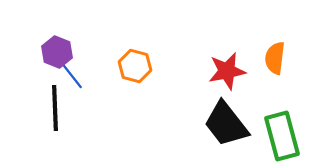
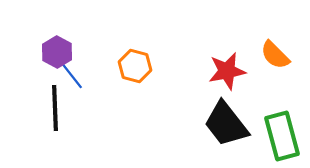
purple hexagon: rotated 8 degrees clockwise
orange semicircle: moved 3 px up; rotated 52 degrees counterclockwise
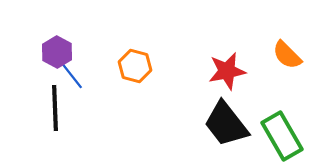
orange semicircle: moved 12 px right
green rectangle: rotated 15 degrees counterclockwise
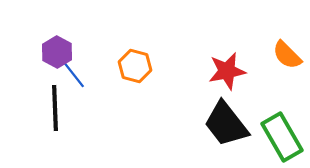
blue line: moved 2 px right, 1 px up
green rectangle: moved 1 px down
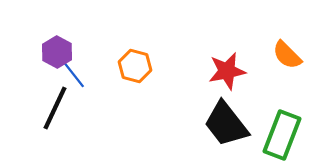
black line: rotated 27 degrees clockwise
green rectangle: moved 2 px up; rotated 51 degrees clockwise
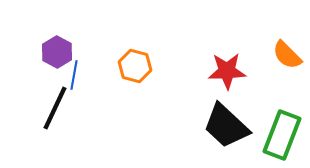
red star: rotated 9 degrees clockwise
blue line: rotated 48 degrees clockwise
black trapezoid: moved 2 px down; rotated 9 degrees counterclockwise
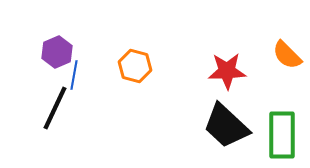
purple hexagon: rotated 8 degrees clockwise
green rectangle: rotated 21 degrees counterclockwise
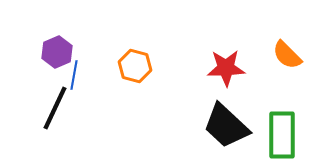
red star: moved 1 px left, 3 px up
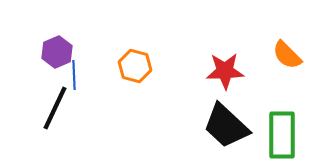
red star: moved 1 px left, 3 px down
blue line: rotated 12 degrees counterclockwise
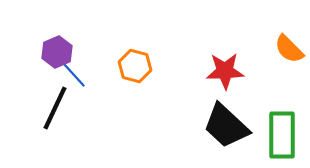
orange semicircle: moved 2 px right, 6 px up
blue line: rotated 40 degrees counterclockwise
